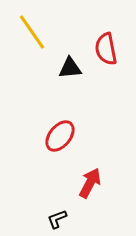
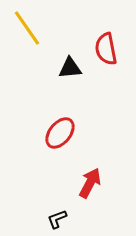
yellow line: moved 5 px left, 4 px up
red ellipse: moved 3 px up
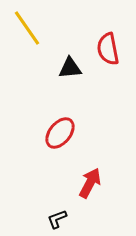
red semicircle: moved 2 px right
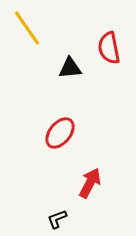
red semicircle: moved 1 px right, 1 px up
